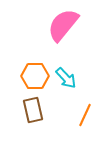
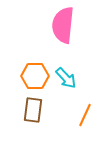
pink semicircle: rotated 33 degrees counterclockwise
brown rectangle: rotated 20 degrees clockwise
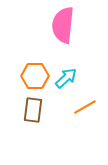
cyan arrow: rotated 90 degrees counterclockwise
orange line: moved 8 px up; rotated 35 degrees clockwise
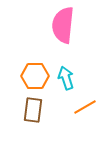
cyan arrow: rotated 65 degrees counterclockwise
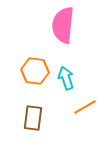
orange hexagon: moved 5 px up; rotated 8 degrees clockwise
brown rectangle: moved 8 px down
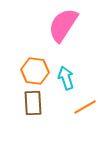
pink semicircle: rotated 27 degrees clockwise
brown rectangle: moved 15 px up; rotated 10 degrees counterclockwise
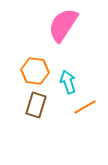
cyan arrow: moved 2 px right, 4 px down
brown rectangle: moved 3 px right, 2 px down; rotated 20 degrees clockwise
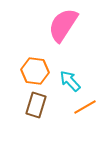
cyan arrow: moved 2 px right, 1 px up; rotated 25 degrees counterclockwise
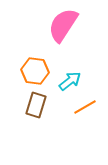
cyan arrow: rotated 95 degrees clockwise
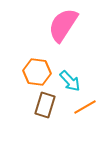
orange hexagon: moved 2 px right, 1 px down
cyan arrow: rotated 85 degrees clockwise
brown rectangle: moved 9 px right
